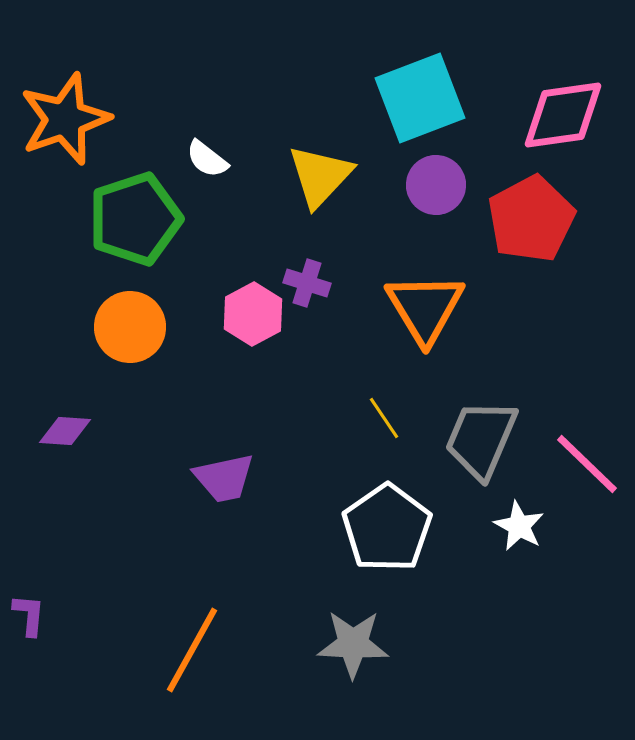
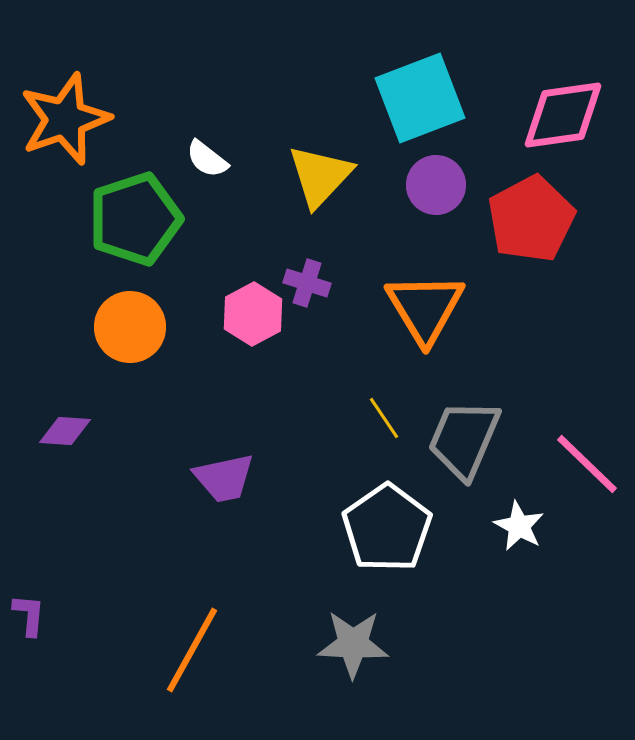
gray trapezoid: moved 17 px left
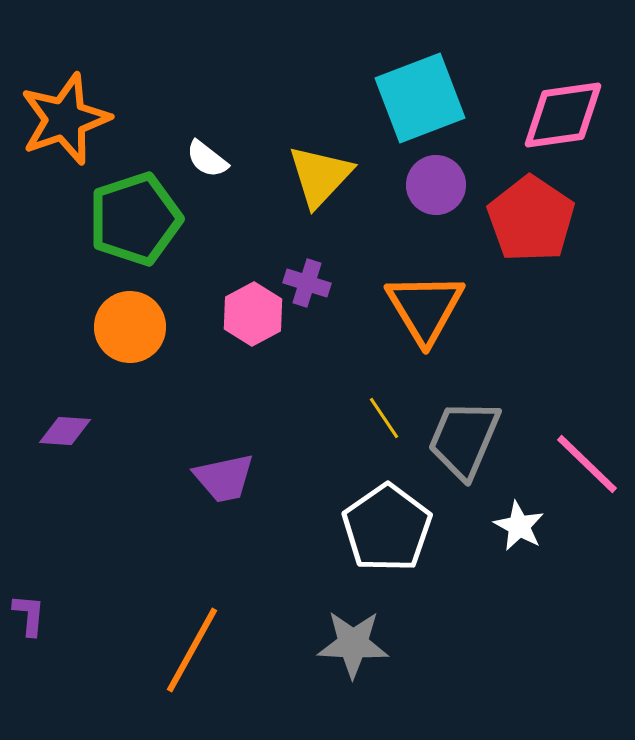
red pentagon: rotated 10 degrees counterclockwise
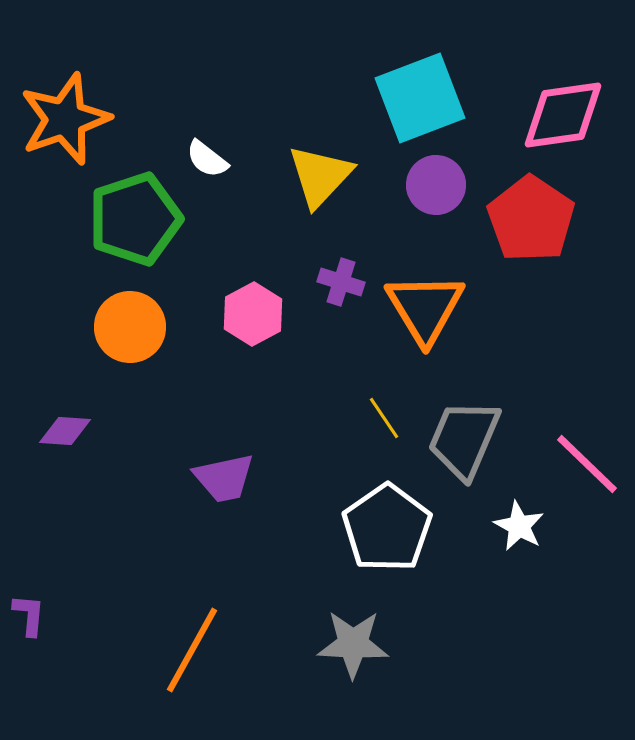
purple cross: moved 34 px right, 1 px up
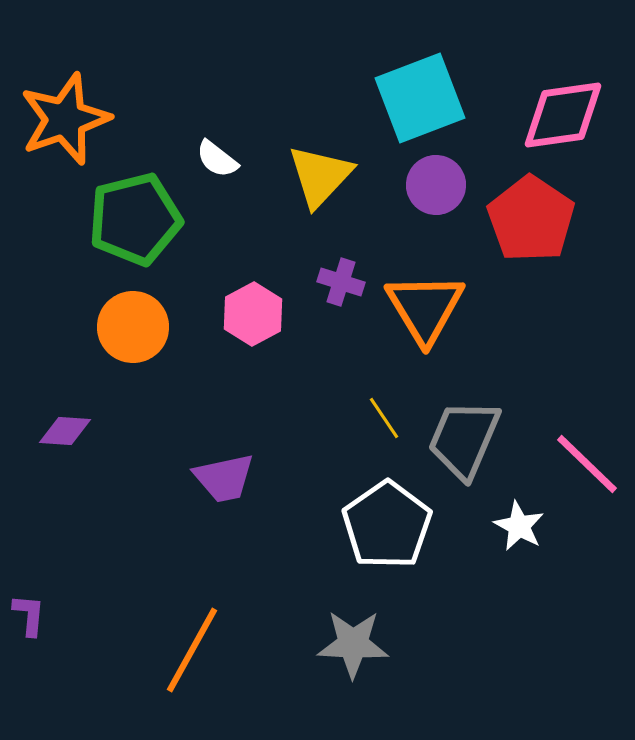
white semicircle: moved 10 px right
green pentagon: rotated 4 degrees clockwise
orange circle: moved 3 px right
white pentagon: moved 3 px up
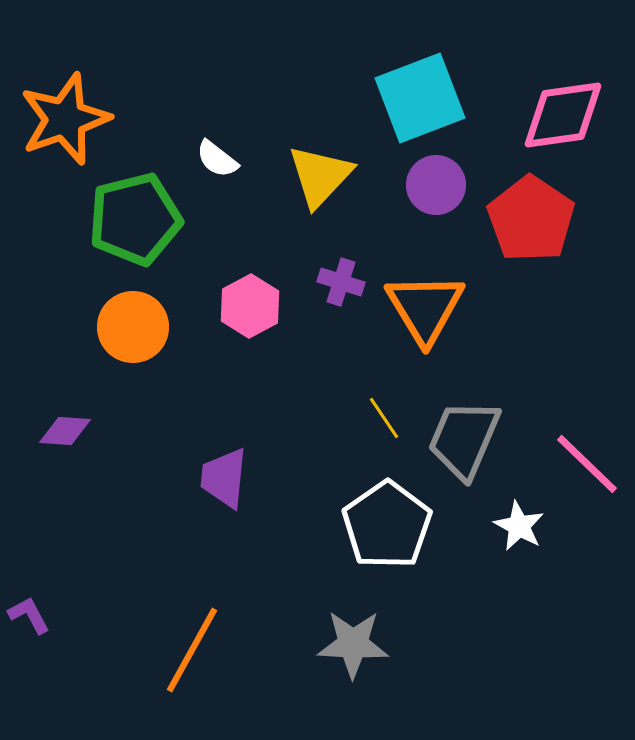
pink hexagon: moved 3 px left, 8 px up
purple trapezoid: rotated 108 degrees clockwise
purple L-shape: rotated 33 degrees counterclockwise
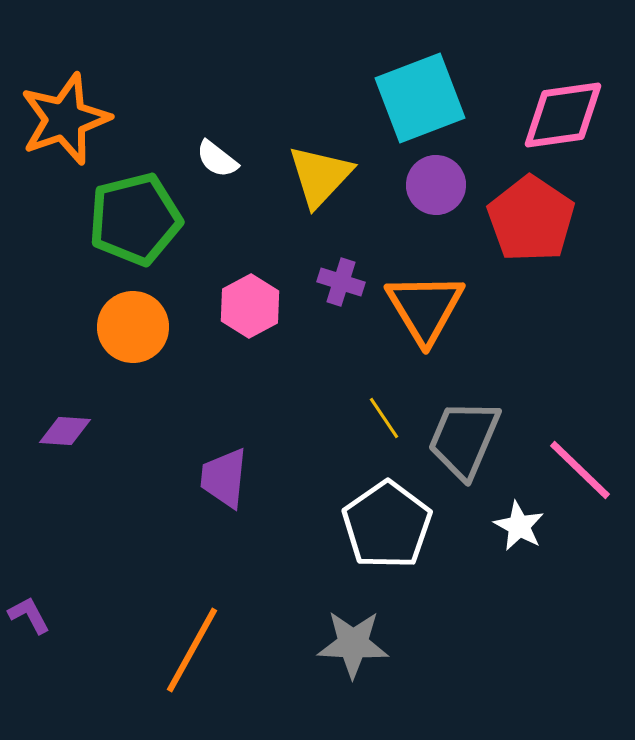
pink line: moved 7 px left, 6 px down
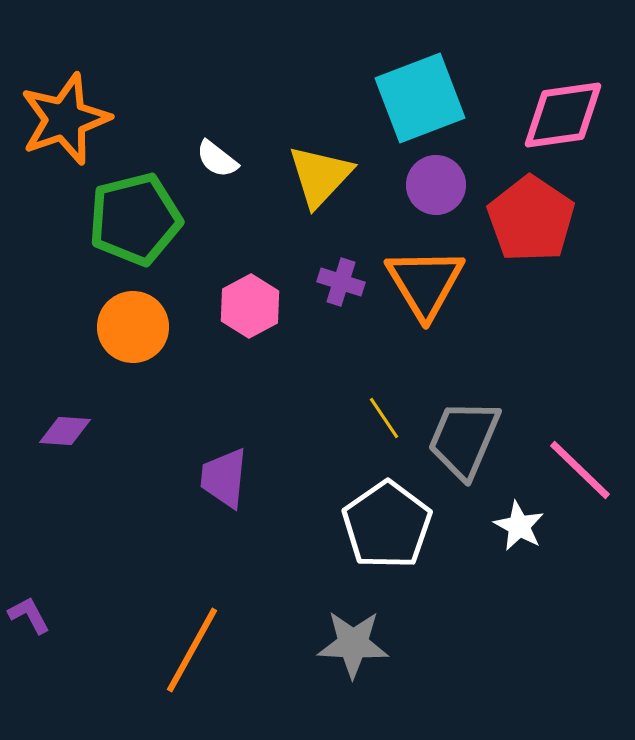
orange triangle: moved 25 px up
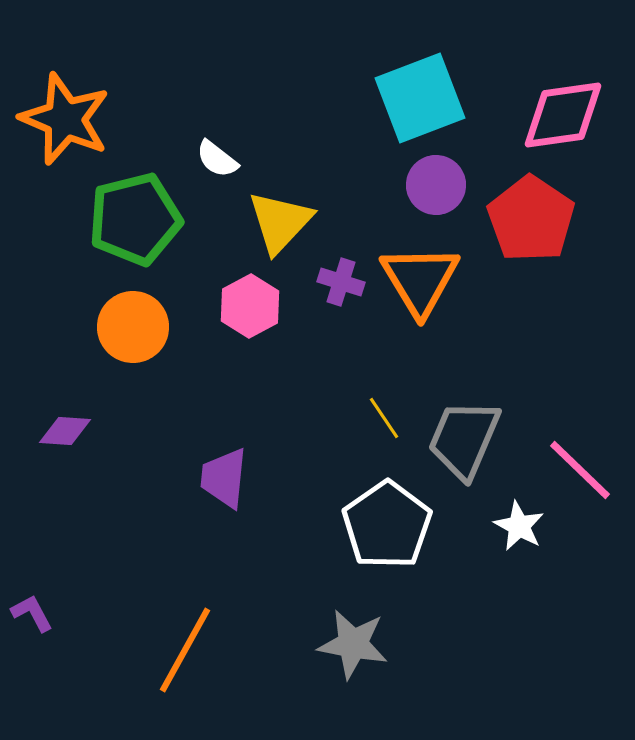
orange star: rotated 30 degrees counterclockwise
yellow triangle: moved 40 px left, 46 px down
orange triangle: moved 5 px left, 3 px up
purple L-shape: moved 3 px right, 2 px up
gray star: rotated 8 degrees clockwise
orange line: moved 7 px left
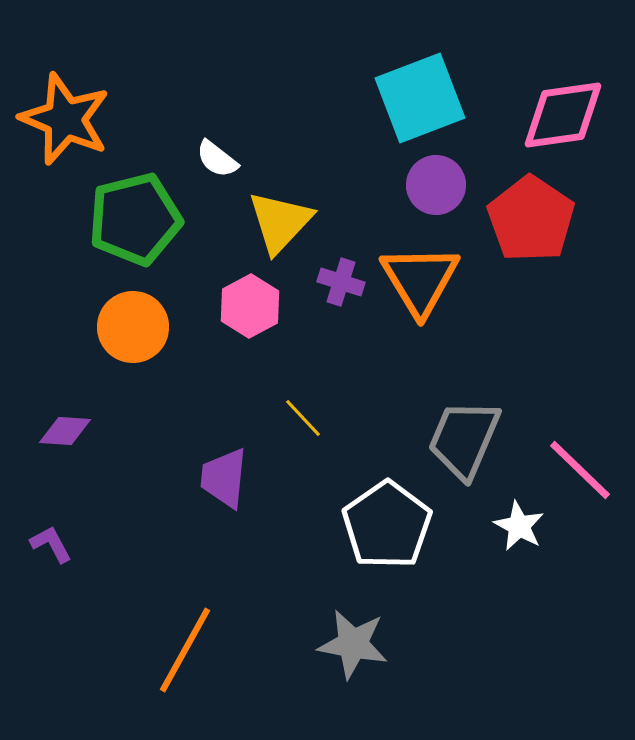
yellow line: moved 81 px left; rotated 9 degrees counterclockwise
purple L-shape: moved 19 px right, 69 px up
